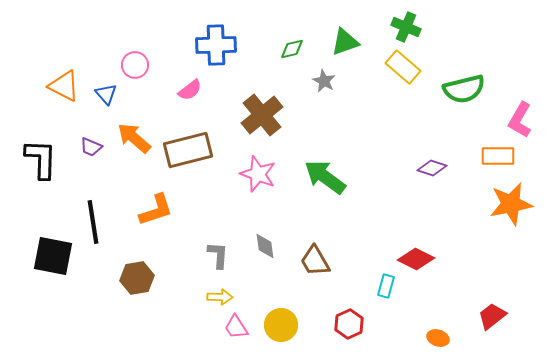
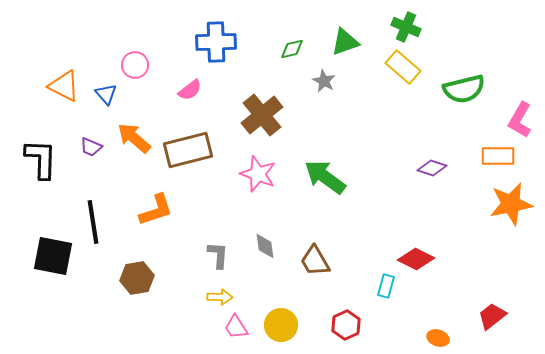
blue cross: moved 3 px up
red hexagon: moved 3 px left, 1 px down
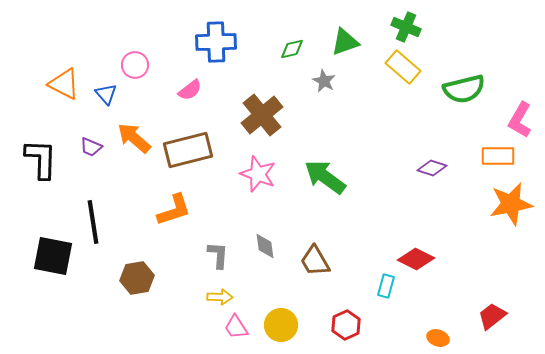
orange triangle: moved 2 px up
orange L-shape: moved 18 px right
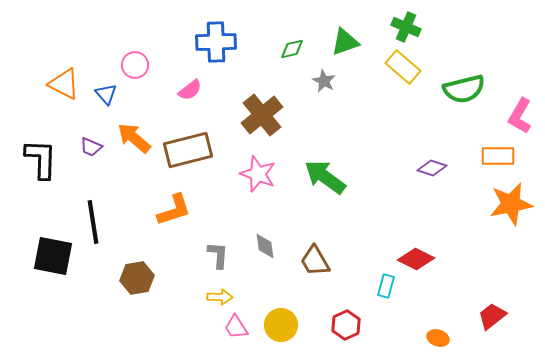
pink L-shape: moved 4 px up
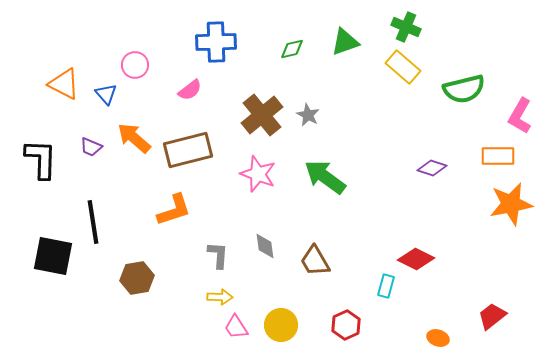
gray star: moved 16 px left, 34 px down
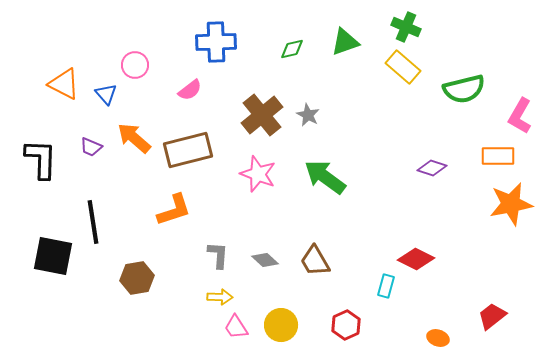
gray diamond: moved 14 px down; rotated 40 degrees counterclockwise
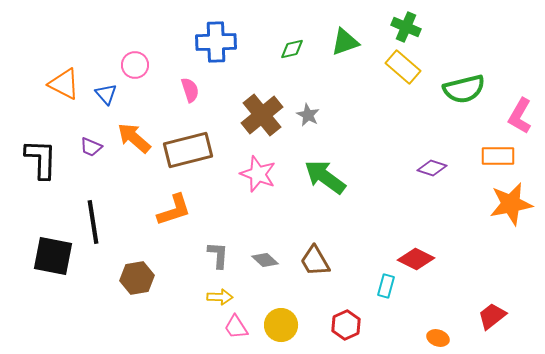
pink semicircle: rotated 70 degrees counterclockwise
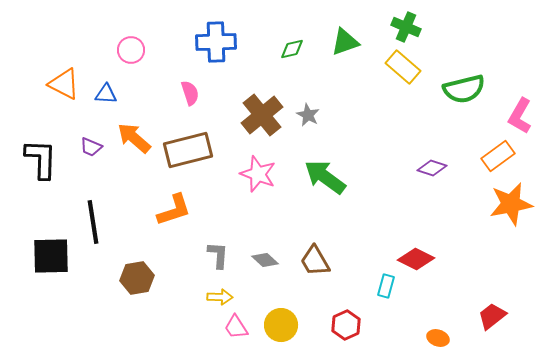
pink circle: moved 4 px left, 15 px up
pink semicircle: moved 3 px down
blue triangle: rotated 45 degrees counterclockwise
orange rectangle: rotated 36 degrees counterclockwise
black square: moved 2 px left; rotated 12 degrees counterclockwise
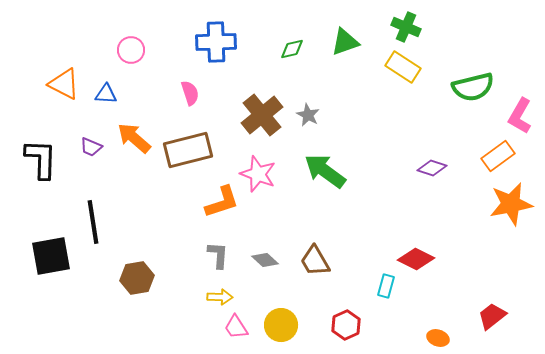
yellow rectangle: rotated 8 degrees counterclockwise
green semicircle: moved 9 px right, 2 px up
green arrow: moved 6 px up
orange L-shape: moved 48 px right, 8 px up
black square: rotated 9 degrees counterclockwise
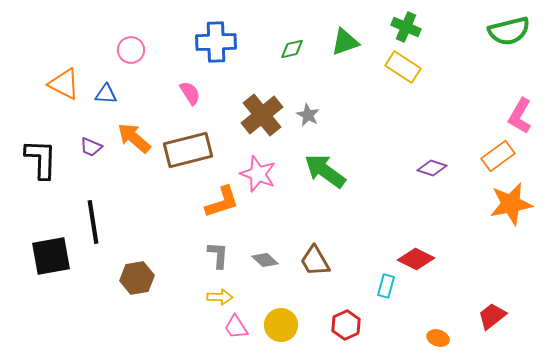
green semicircle: moved 36 px right, 56 px up
pink semicircle: rotated 15 degrees counterclockwise
